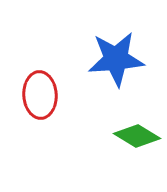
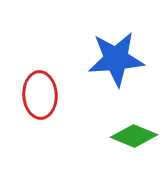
green diamond: moved 3 px left; rotated 9 degrees counterclockwise
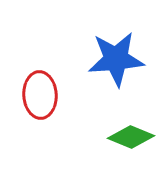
green diamond: moved 3 px left, 1 px down
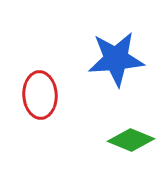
green diamond: moved 3 px down
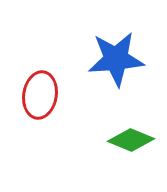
red ellipse: rotated 12 degrees clockwise
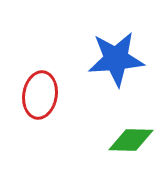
green diamond: rotated 21 degrees counterclockwise
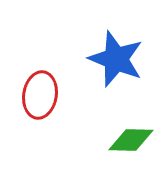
blue star: rotated 26 degrees clockwise
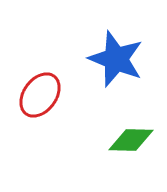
red ellipse: rotated 27 degrees clockwise
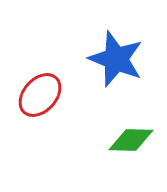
red ellipse: rotated 6 degrees clockwise
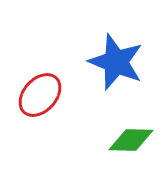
blue star: moved 3 px down
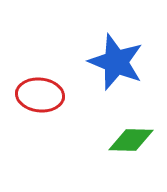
red ellipse: rotated 54 degrees clockwise
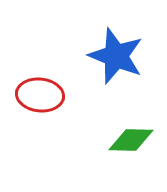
blue star: moved 6 px up
